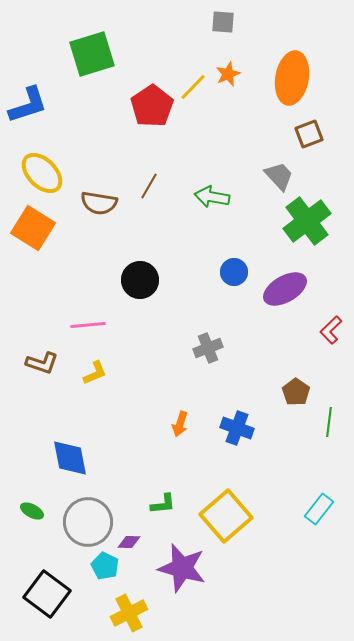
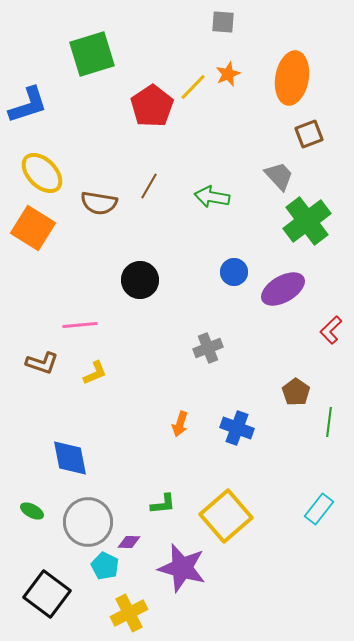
purple ellipse: moved 2 px left
pink line: moved 8 px left
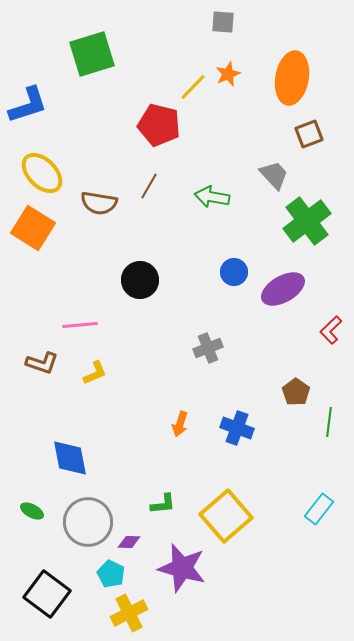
red pentagon: moved 7 px right, 19 px down; rotated 24 degrees counterclockwise
gray trapezoid: moved 5 px left, 1 px up
cyan pentagon: moved 6 px right, 8 px down
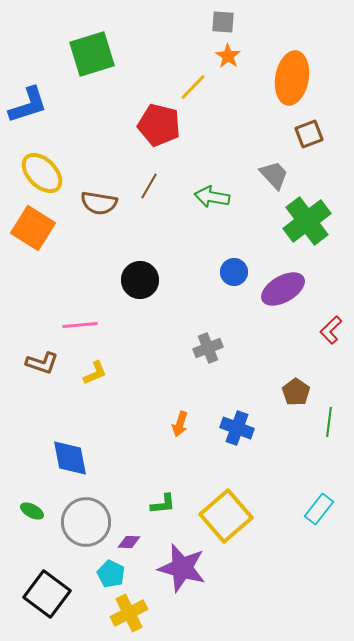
orange star: moved 18 px up; rotated 15 degrees counterclockwise
gray circle: moved 2 px left
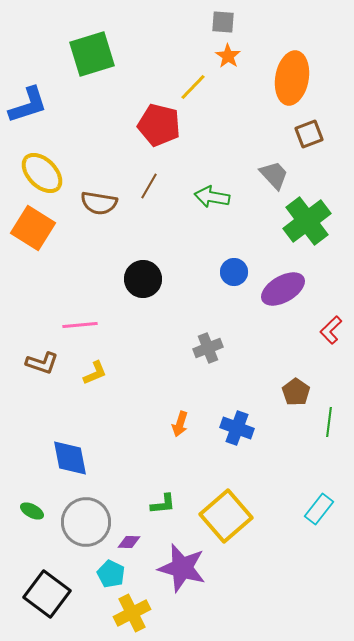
black circle: moved 3 px right, 1 px up
yellow cross: moved 3 px right
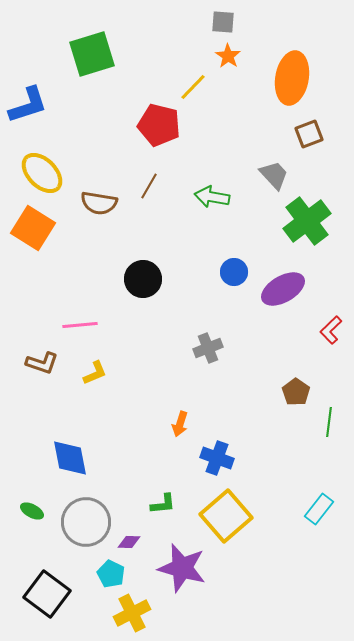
blue cross: moved 20 px left, 30 px down
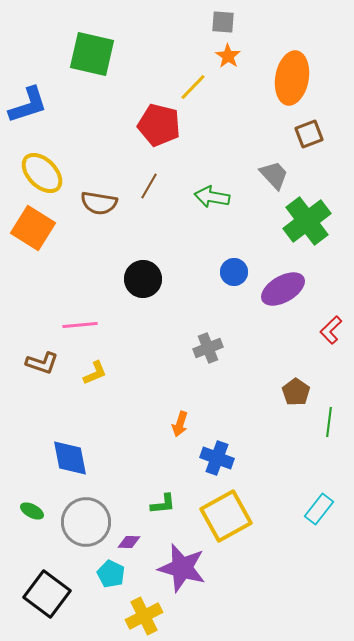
green square: rotated 30 degrees clockwise
yellow square: rotated 12 degrees clockwise
yellow cross: moved 12 px right, 3 px down
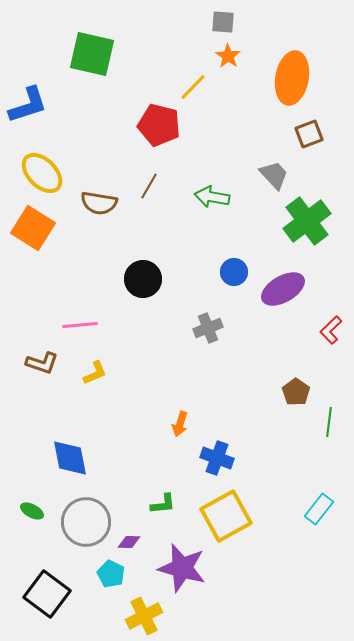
gray cross: moved 20 px up
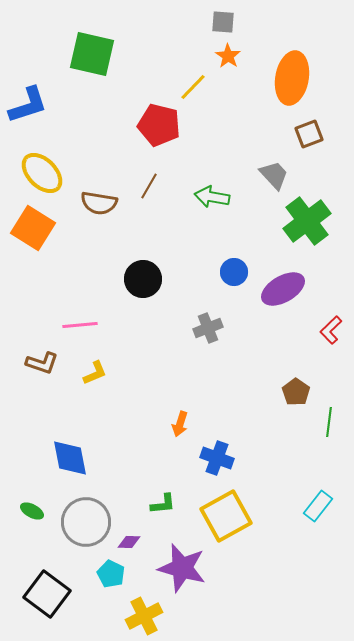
cyan rectangle: moved 1 px left, 3 px up
